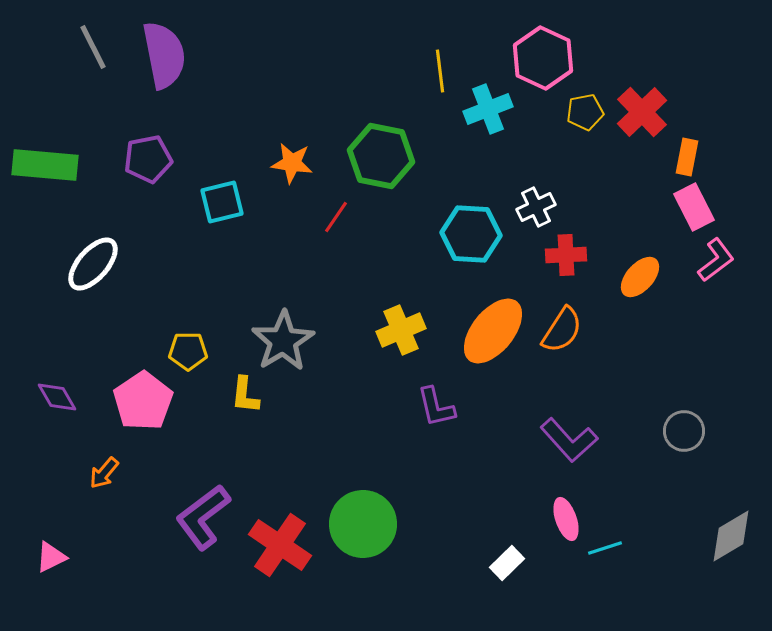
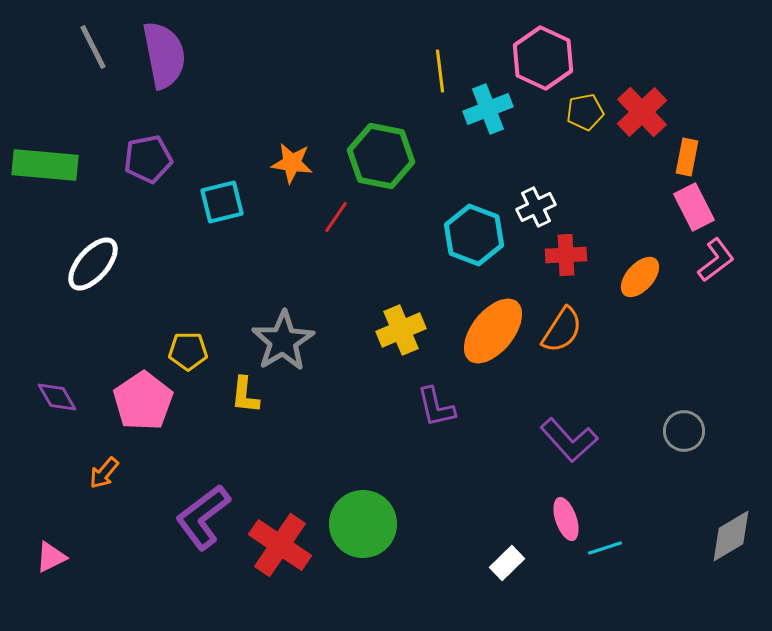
cyan hexagon at (471, 234): moved 3 px right, 1 px down; rotated 18 degrees clockwise
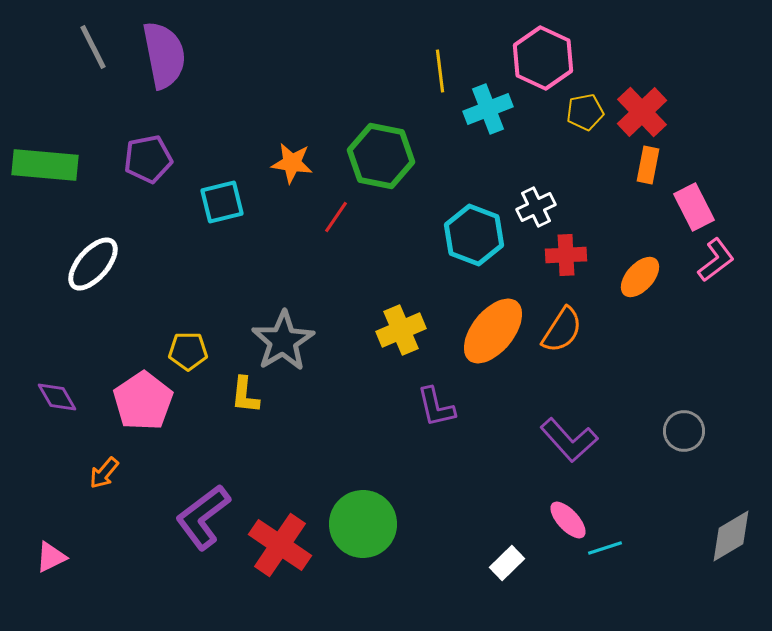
orange rectangle at (687, 157): moved 39 px left, 8 px down
pink ellipse at (566, 519): moved 2 px right, 1 px down; rotated 24 degrees counterclockwise
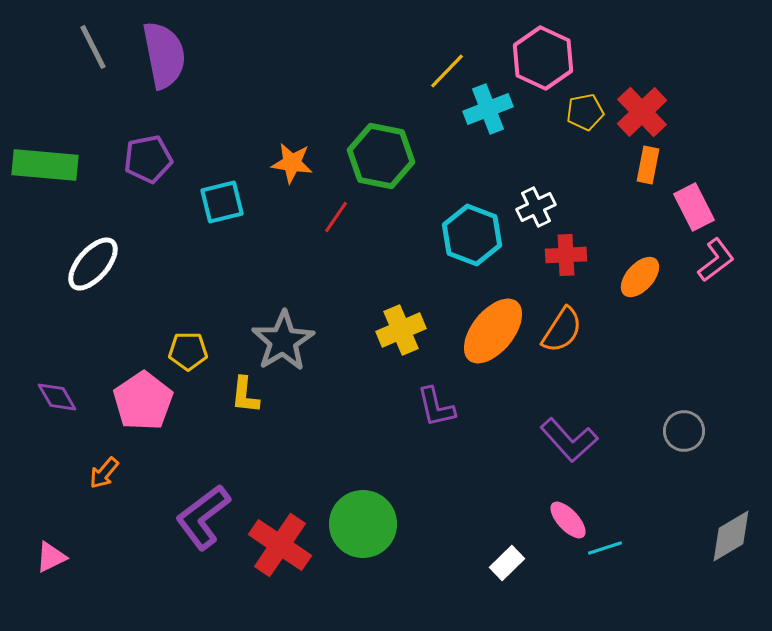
yellow line at (440, 71): moved 7 px right; rotated 51 degrees clockwise
cyan hexagon at (474, 235): moved 2 px left
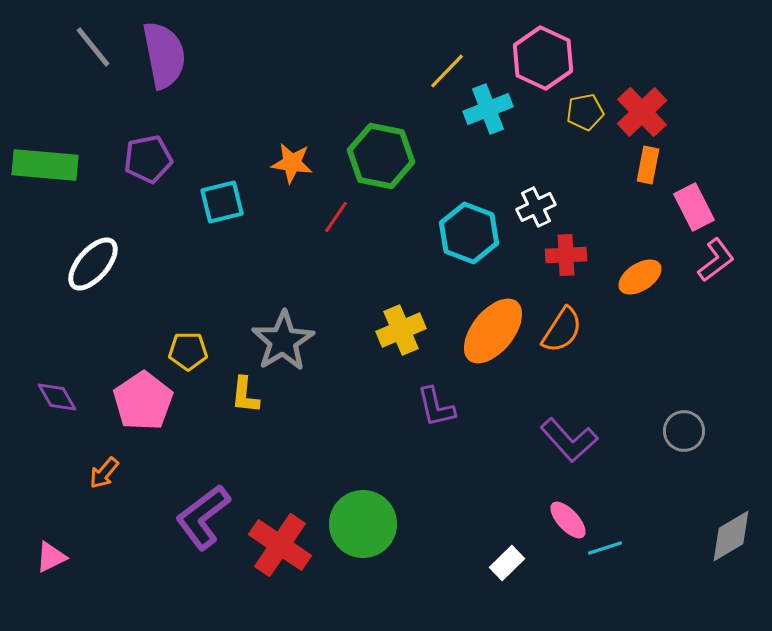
gray line at (93, 47): rotated 12 degrees counterclockwise
cyan hexagon at (472, 235): moved 3 px left, 2 px up
orange ellipse at (640, 277): rotated 15 degrees clockwise
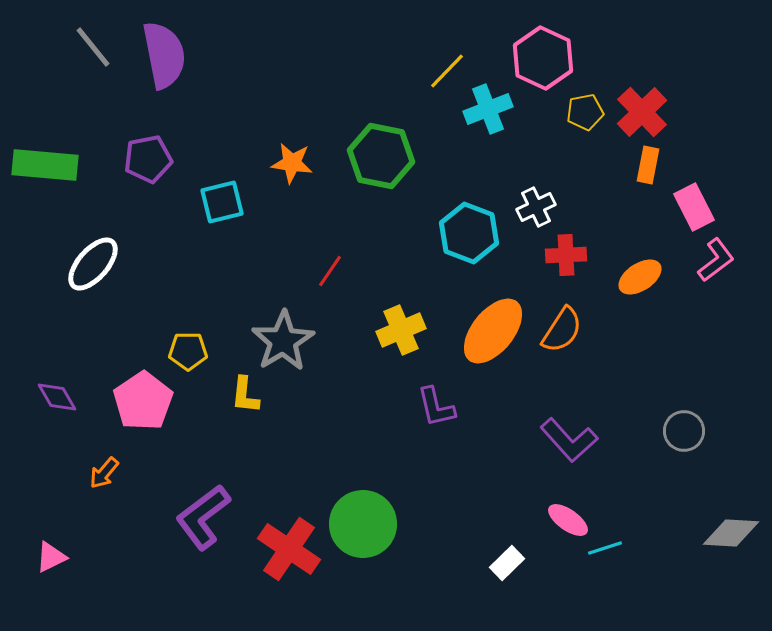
red line at (336, 217): moved 6 px left, 54 px down
pink ellipse at (568, 520): rotated 12 degrees counterclockwise
gray diamond at (731, 536): moved 3 px up; rotated 34 degrees clockwise
red cross at (280, 545): moved 9 px right, 4 px down
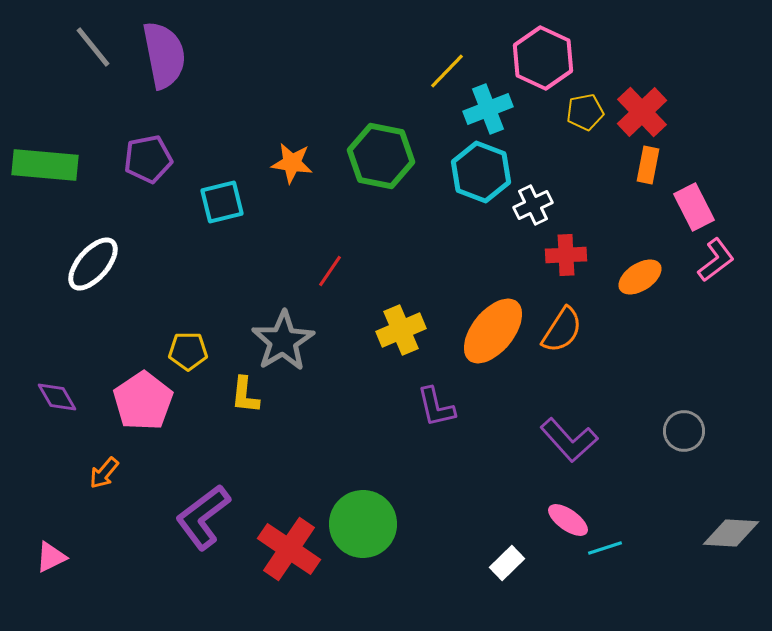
white cross at (536, 207): moved 3 px left, 2 px up
cyan hexagon at (469, 233): moved 12 px right, 61 px up
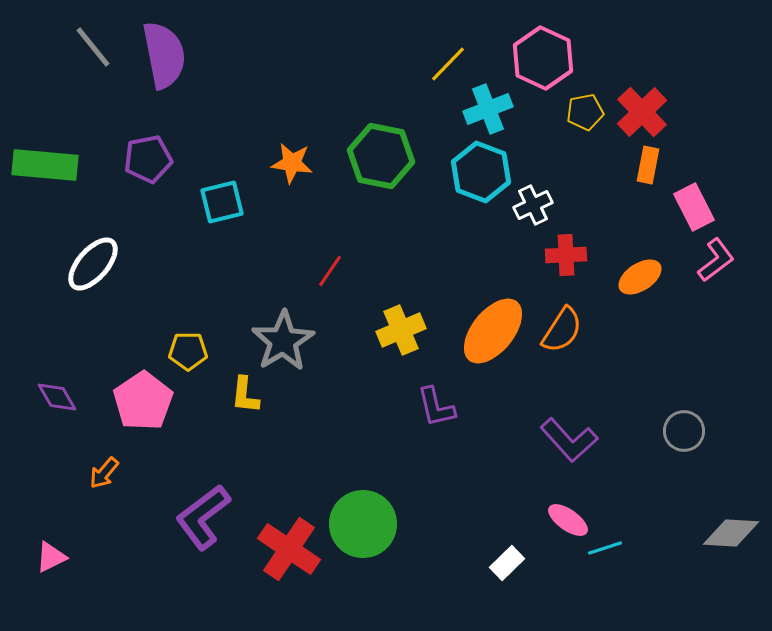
yellow line at (447, 71): moved 1 px right, 7 px up
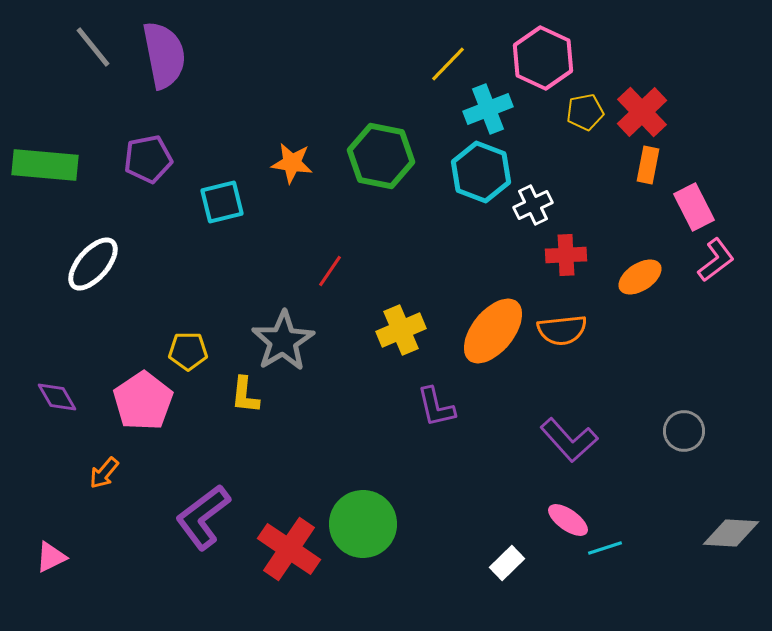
orange semicircle at (562, 330): rotated 51 degrees clockwise
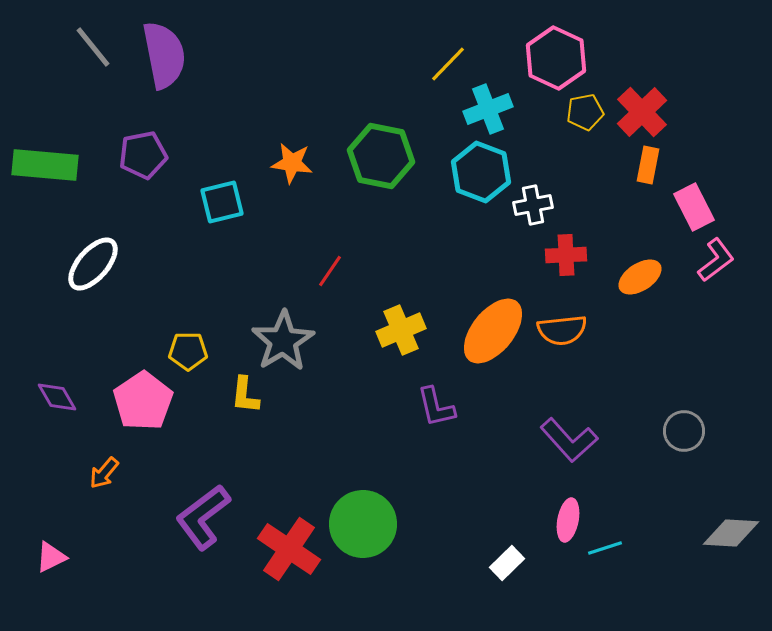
pink hexagon at (543, 58): moved 13 px right
purple pentagon at (148, 159): moved 5 px left, 4 px up
white cross at (533, 205): rotated 15 degrees clockwise
pink ellipse at (568, 520): rotated 66 degrees clockwise
